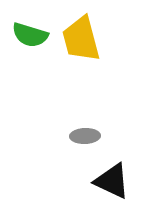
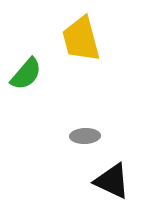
green semicircle: moved 4 px left, 39 px down; rotated 66 degrees counterclockwise
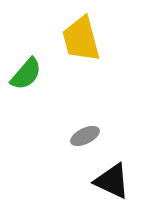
gray ellipse: rotated 24 degrees counterclockwise
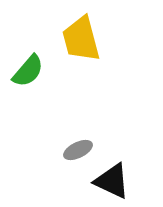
green semicircle: moved 2 px right, 3 px up
gray ellipse: moved 7 px left, 14 px down
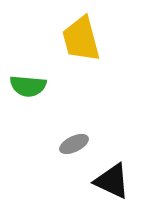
green semicircle: moved 15 px down; rotated 54 degrees clockwise
gray ellipse: moved 4 px left, 6 px up
